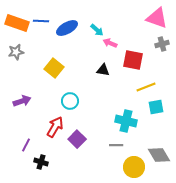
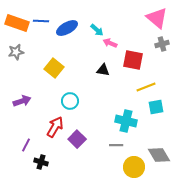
pink triangle: rotated 20 degrees clockwise
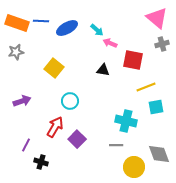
gray diamond: moved 1 px up; rotated 10 degrees clockwise
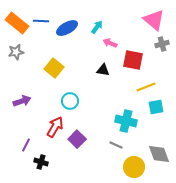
pink triangle: moved 3 px left, 2 px down
orange rectangle: rotated 20 degrees clockwise
cyan arrow: moved 3 px up; rotated 96 degrees counterclockwise
gray line: rotated 24 degrees clockwise
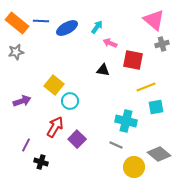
yellow square: moved 17 px down
gray diamond: rotated 30 degrees counterclockwise
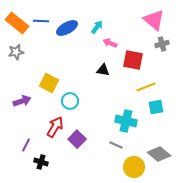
yellow square: moved 5 px left, 2 px up; rotated 12 degrees counterclockwise
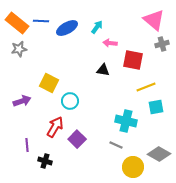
pink arrow: rotated 16 degrees counterclockwise
gray star: moved 3 px right, 3 px up
purple line: moved 1 px right; rotated 32 degrees counterclockwise
gray diamond: rotated 10 degrees counterclockwise
black cross: moved 4 px right, 1 px up
yellow circle: moved 1 px left
